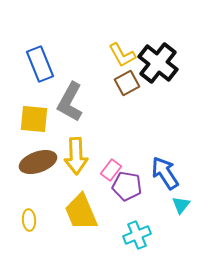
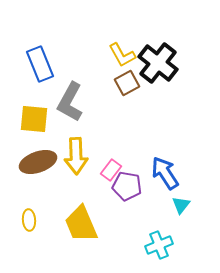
yellow trapezoid: moved 12 px down
cyan cross: moved 22 px right, 10 px down
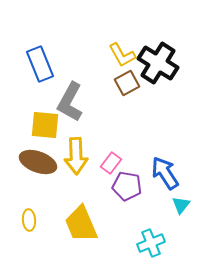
black cross: rotated 6 degrees counterclockwise
yellow square: moved 11 px right, 6 px down
brown ellipse: rotated 39 degrees clockwise
pink rectangle: moved 7 px up
cyan cross: moved 8 px left, 2 px up
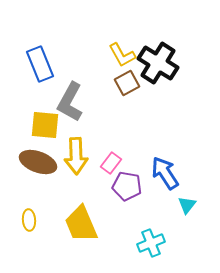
cyan triangle: moved 6 px right
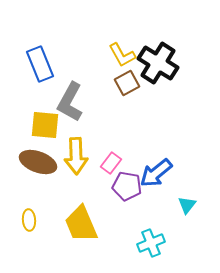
blue arrow: moved 9 px left; rotated 96 degrees counterclockwise
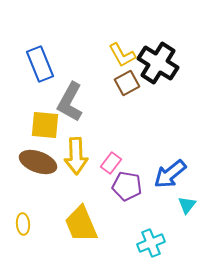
blue arrow: moved 14 px right, 1 px down
yellow ellipse: moved 6 px left, 4 px down
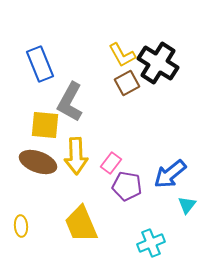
yellow ellipse: moved 2 px left, 2 px down
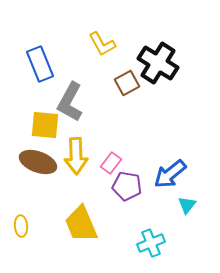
yellow L-shape: moved 20 px left, 11 px up
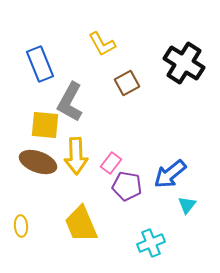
black cross: moved 26 px right
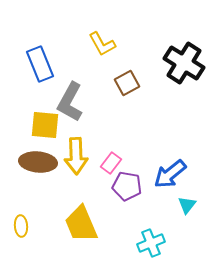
brown ellipse: rotated 15 degrees counterclockwise
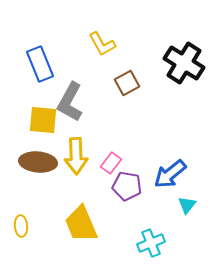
yellow square: moved 2 px left, 5 px up
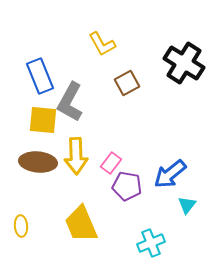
blue rectangle: moved 12 px down
